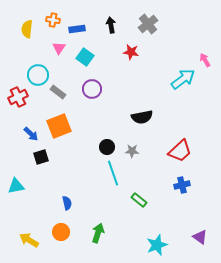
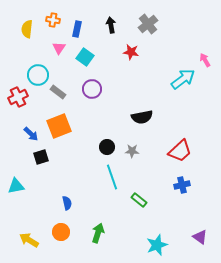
blue rectangle: rotated 70 degrees counterclockwise
cyan line: moved 1 px left, 4 px down
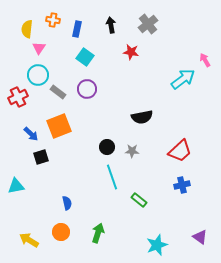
pink triangle: moved 20 px left
purple circle: moved 5 px left
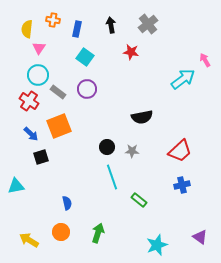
red cross: moved 11 px right, 4 px down; rotated 30 degrees counterclockwise
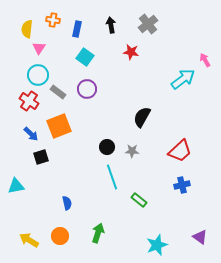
black semicircle: rotated 130 degrees clockwise
orange circle: moved 1 px left, 4 px down
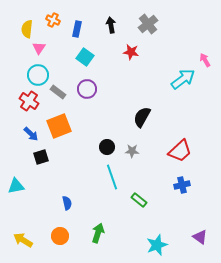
orange cross: rotated 16 degrees clockwise
yellow arrow: moved 6 px left
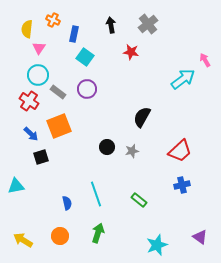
blue rectangle: moved 3 px left, 5 px down
gray star: rotated 16 degrees counterclockwise
cyan line: moved 16 px left, 17 px down
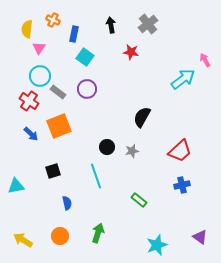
cyan circle: moved 2 px right, 1 px down
black square: moved 12 px right, 14 px down
cyan line: moved 18 px up
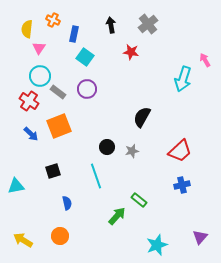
cyan arrow: rotated 145 degrees clockwise
green arrow: moved 19 px right, 17 px up; rotated 24 degrees clockwise
purple triangle: rotated 35 degrees clockwise
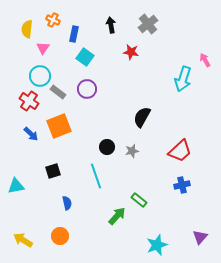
pink triangle: moved 4 px right
